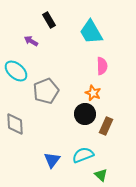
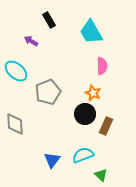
gray pentagon: moved 2 px right, 1 px down
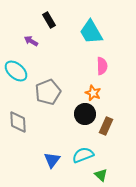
gray diamond: moved 3 px right, 2 px up
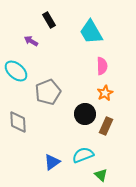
orange star: moved 12 px right; rotated 21 degrees clockwise
blue triangle: moved 2 px down; rotated 18 degrees clockwise
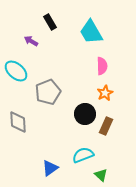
black rectangle: moved 1 px right, 2 px down
blue triangle: moved 2 px left, 6 px down
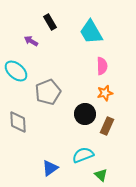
orange star: rotated 14 degrees clockwise
brown rectangle: moved 1 px right
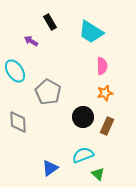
cyan trapezoid: rotated 28 degrees counterclockwise
cyan ellipse: moved 1 px left; rotated 15 degrees clockwise
gray pentagon: rotated 20 degrees counterclockwise
black circle: moved 2 px left, 3 px down
green triangle: moved 3 px left, 1 px up
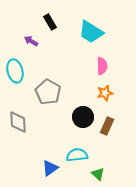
cyan ellipse: rotated 20 degrees clockwise
cyan semicircle: moved 6 px left; rotated 15 degrees clockwise
